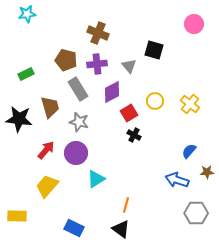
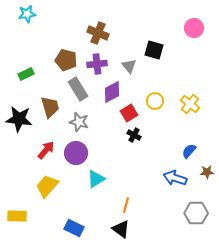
pink circle: moved 4 px down
blue arrow: moved 2 px left, 2 px up
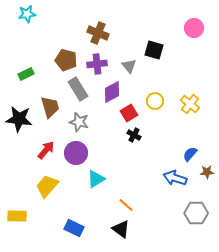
blue semicircle: moved 1 px right, 3 px down
orange line: rotated 63 degrees counterclockwise
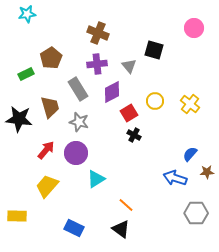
brown pentagon: moved 15 px left, 2 px up; rotated 25 degrees clockwise
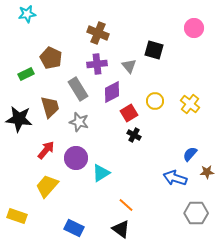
brown pentagon: rotated 15 degrees counterclockwise
purple circle: moved 5 px down
cyan triangle: moved 5 px right, 6 px up
yellow rectangle: rotated 18 degrees clockwise
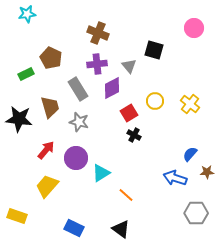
purple diamond: moved 4 px up
orange line: moved 10 px up
